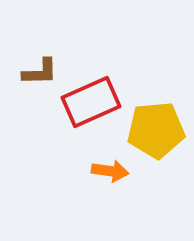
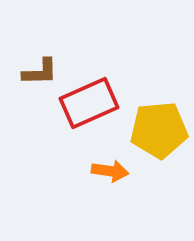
red rectangle: moved 2 px left, 1 px down
yellow pentagon: moved 3 px right
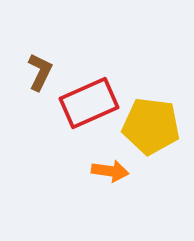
brown L-shape: rotated 63 degrees counterclockwise
yellow pentagon: moved 8 px left, 4 px up; rotated 12 degrees clockwise
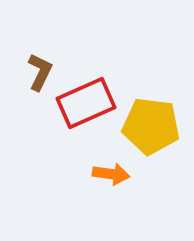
red rectangle: moved 3 px left
orange arrow: moved 1 px right, 3 px down
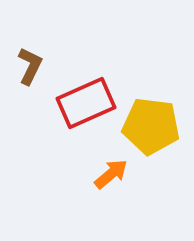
brown L-shape: moved 10 px left, 6 px up
orange arrow: rotated 48 degrees counterclockwise
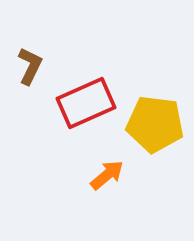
yellow pentagon: moved 4 px right, 2 px up
orange arrow: moved 4 px left, 1 px down
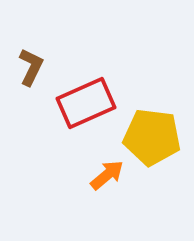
brown L-shape: moved 1 px right, 1 px down
yellow pentagon: moved 3 px left, 13 px down
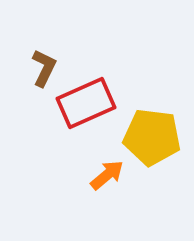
brown L-shape: moved 13 px right, 1 px down
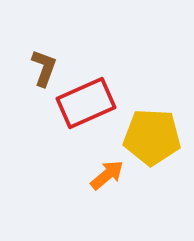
brown L-shape: rotated 6 degrees counterclockwise
yellow pentagon: rotated 4 degrees counterclockwise
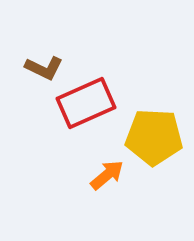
brown L-shape: rotated 96 degrees clockwise
yellow pentagon: moved 2 px right
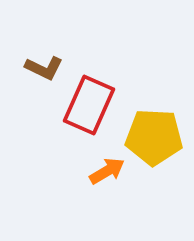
red rectangle: moved 3 px right, 2 px down; rotated 42 degrees counterclockwise
orange arrow: moved 4 px up; rotated 9 degrees clockwise
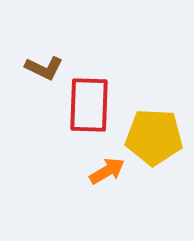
red rectangle: rotated 22 degrees counterclockwise
